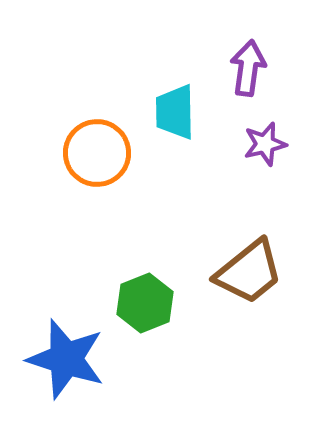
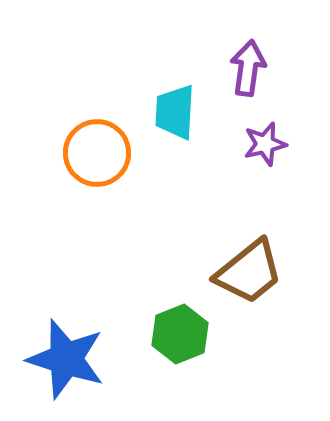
cyan trapezoid: rotated 4 degrees clockwise
green hexagon: moved 35 px right, 31 px down
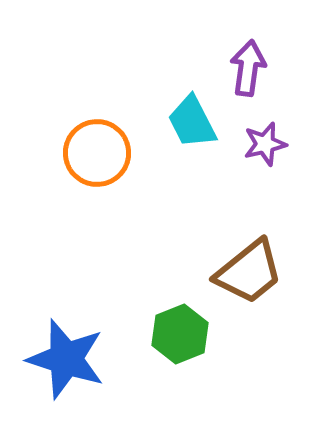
cyan trapezoid: moved 17 px right, 10 px down; rotated 30 degrees counterclockwise
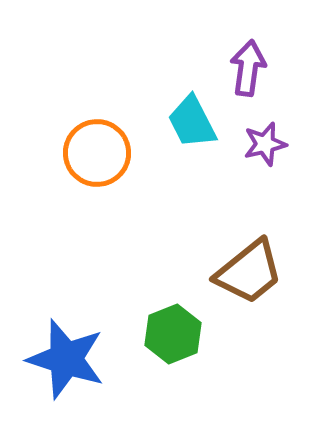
green hexagon: moved 7 px left
